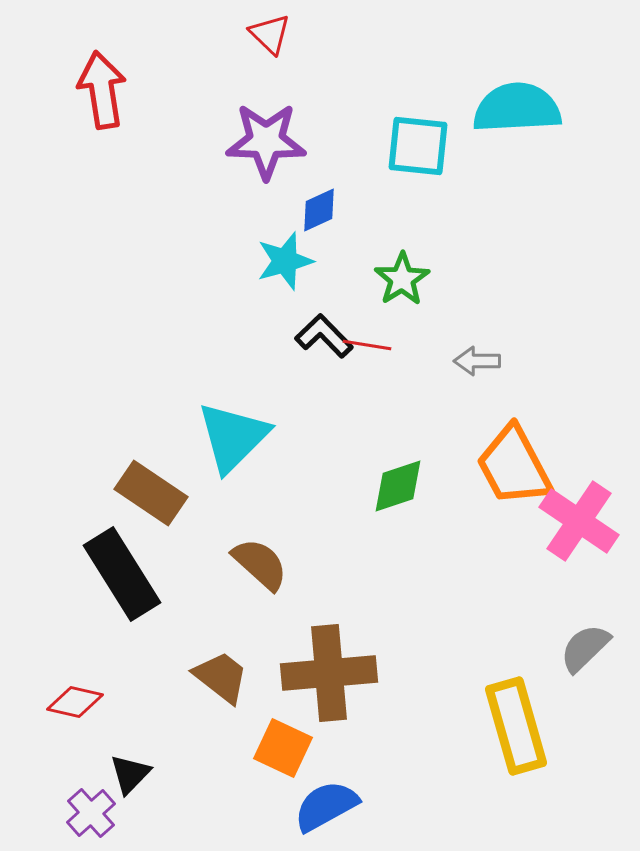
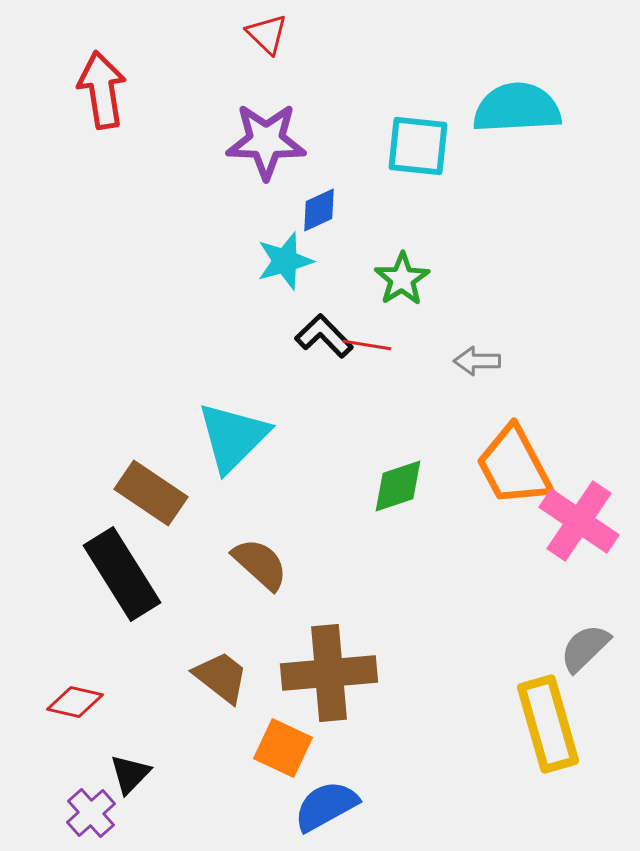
red triangle: moved 3 px left
yellow rectangle: moved 32 px right, 2 px up
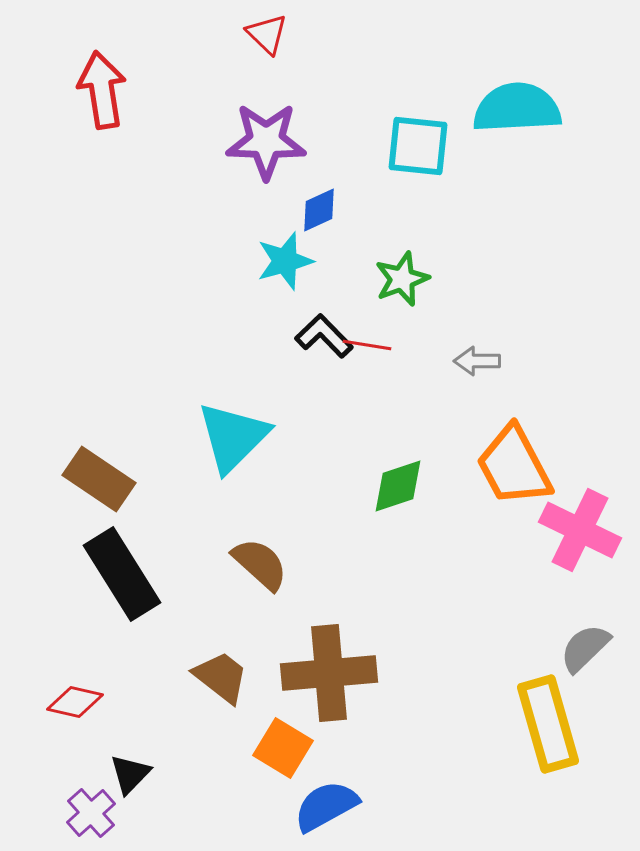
green star: rotated 12 degrees clockwise
brown rectangle: moved 52 px left, 14 px up
pink cross: moved 1 px right, 9 px down; rotated 8 degrees counterclockwise
orange square: rotated 6 degrees clockwise
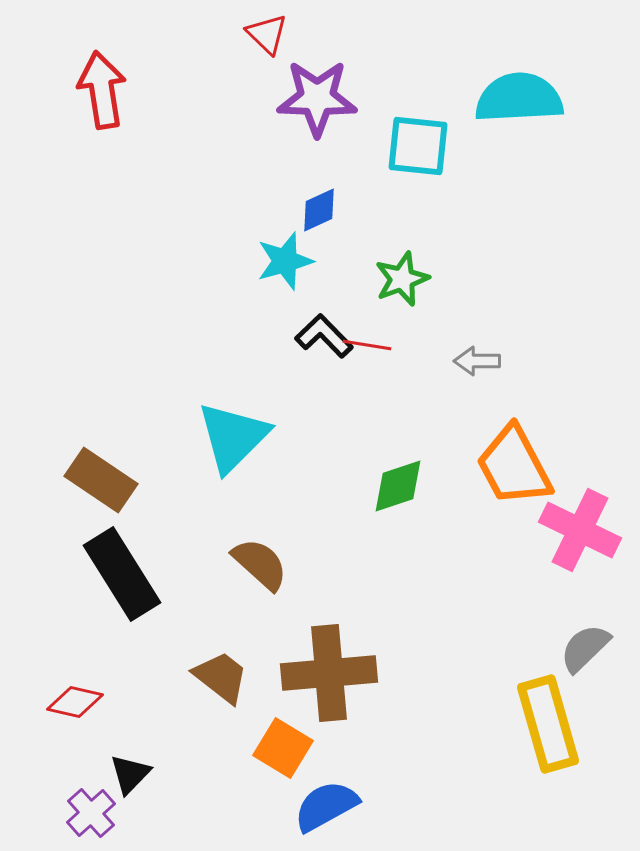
cyan semicircle: moved 2 px right, 10 px up
purple star: moved 51 px right, 43 px up
brown rectangle: moved 2 px right, 1 px down
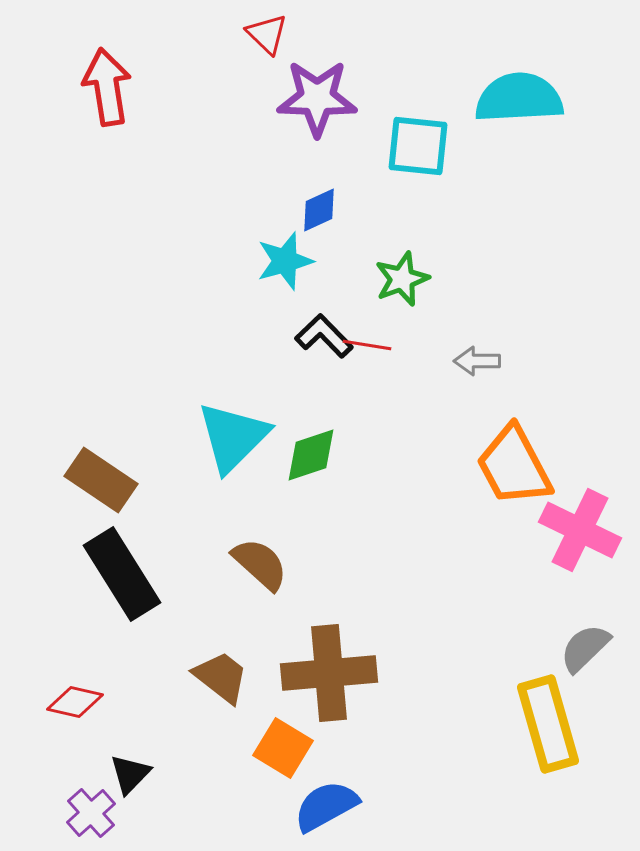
red arrow: moved 5 px right, 3 px up
green diamond: moved 87 px left, 31 px up
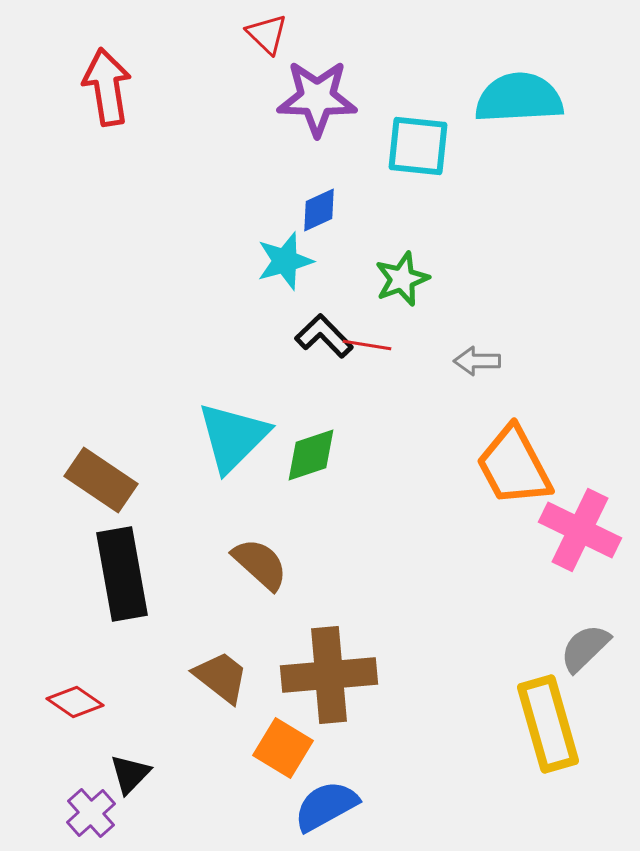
black rectangle: rotated 22 degrees clockwise
brown cross: moved 2 px down
red diamond: rotated 22 degrees clockwise
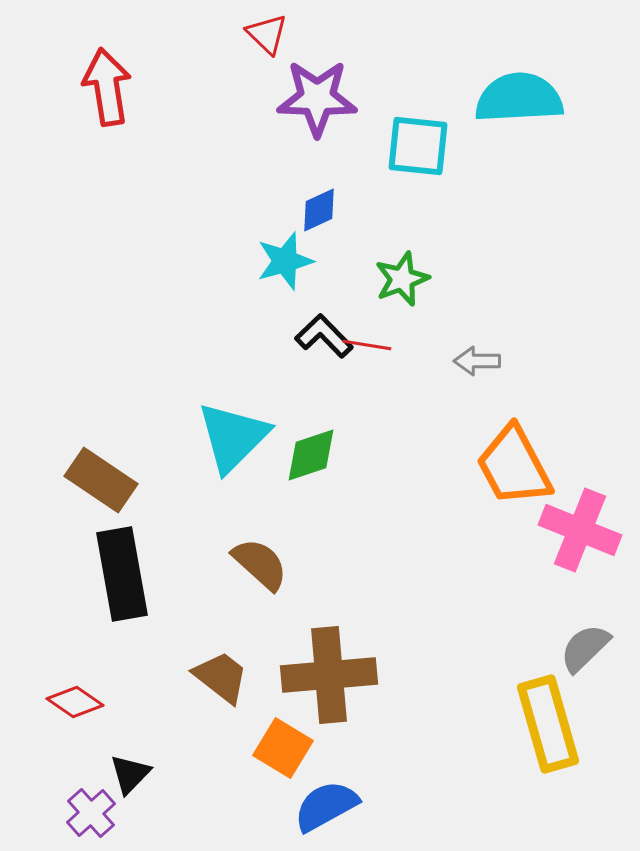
pink cross: rotated 4 degrees counterclockwise
